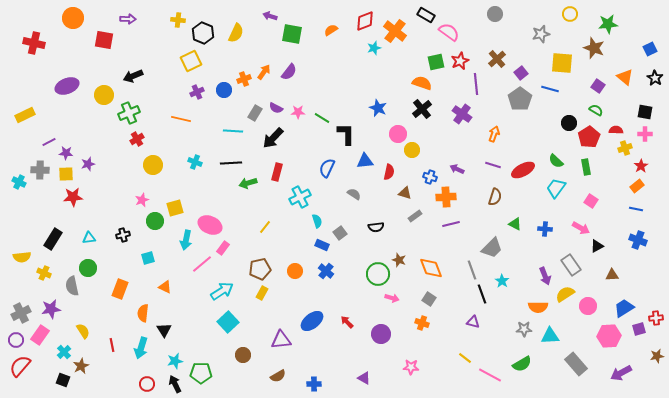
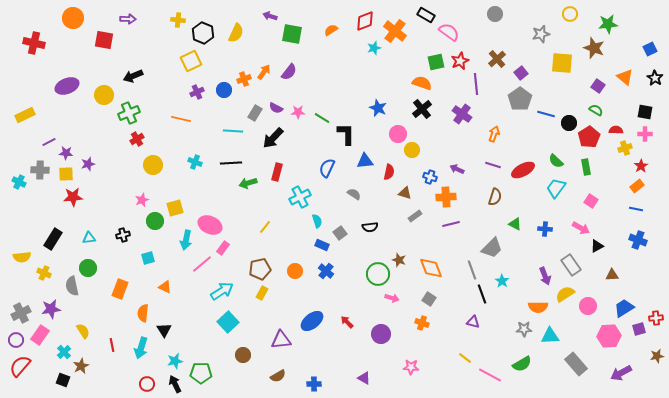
blue line at (550, 89): moved 4 px left, 25 px down
black semicircle at (376, 227): moved 6 px left
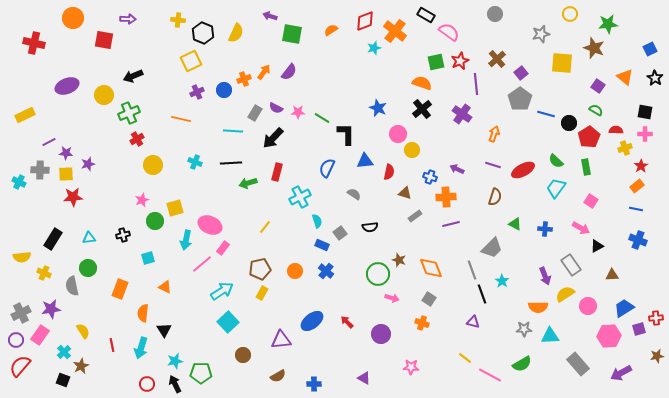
gray rectangle at (576, 364): moved 2 px right
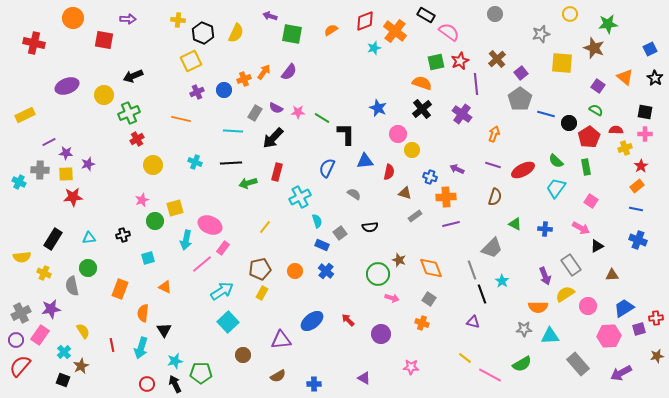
red arrow at (347, 322): moved 1 px right, 2 px up
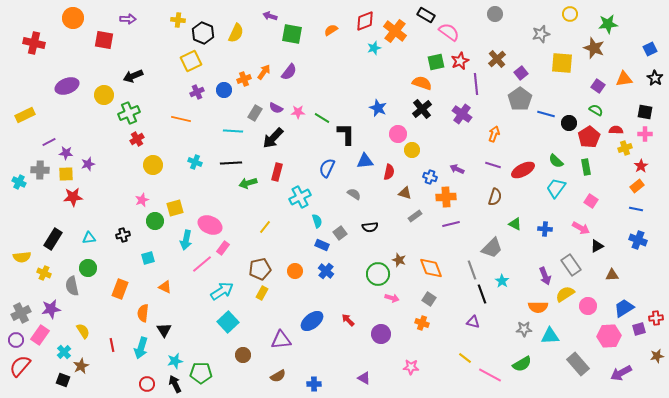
orange triangle at (625, 77): moved 1 px left, 2 px down; rotated 48 degrees counterclockwise
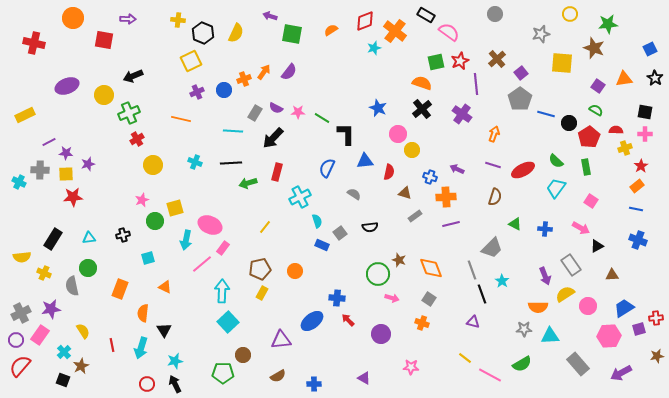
blue cross at (326, 271): moved 11 px right, 27 px down; rotated 35 degrees counterclockwise
cyan arrow at (222, 291): rotated 55 degrees counterclockwise
green pentagon at (201, 373): moved 22 px right
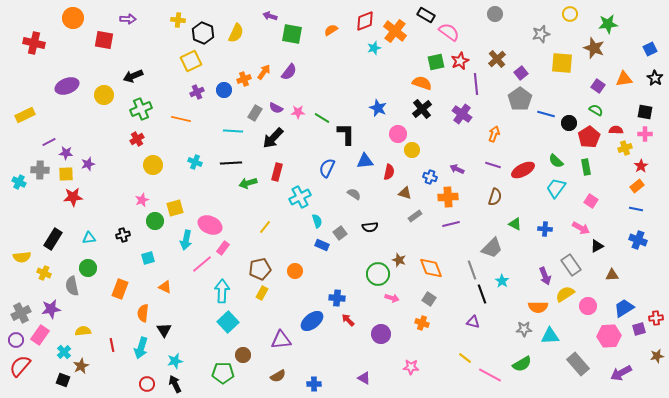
green cross at (129, 113): moved 12 px right, 4 px up
orange cross at (446, 197): moved 2 px right
yellow semicircle at (83, 331): rotated 63 degrees counterclockwise
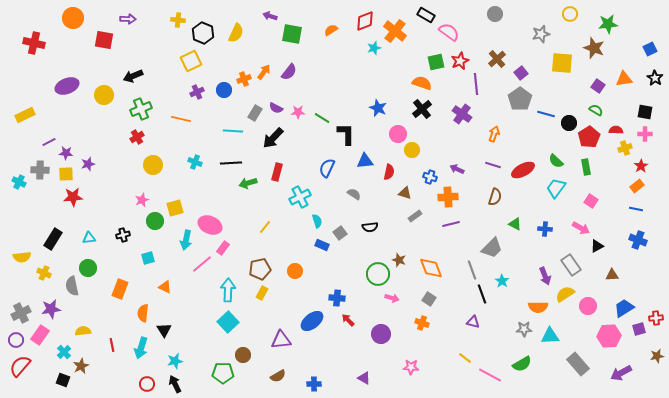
red cross at (137, 139): moved 2 px up
cyan arrow at (222, 291): moved 6 px right, 1 px up
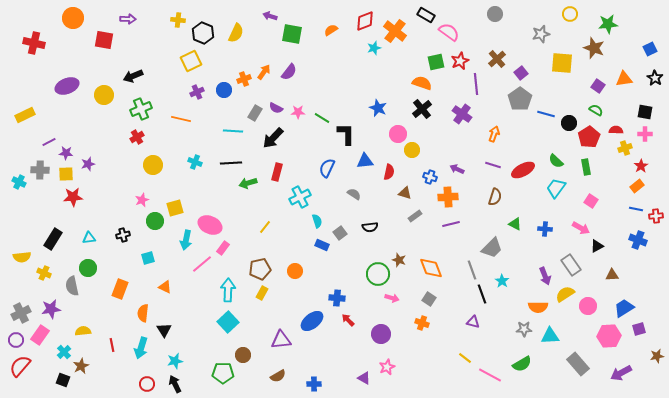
red cross at (656, 318): moved 102 px up
pink star at (411, 367): moved 24 px left; rotated 28 degrees counterclockwise
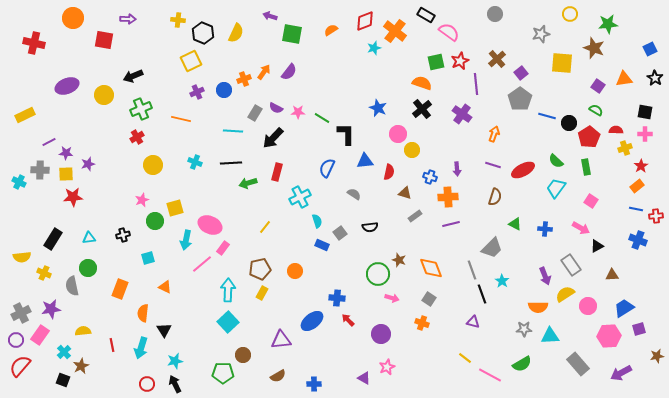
blue line at (546, 114): moved 1 px right, 2 px down
purple arrow at (457, 169): rotated 120 degrees counterclockwise
